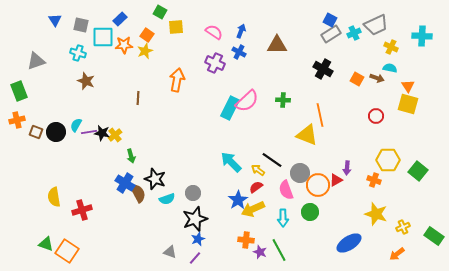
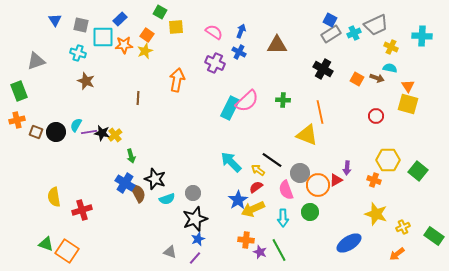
orange line at (320, 115): moved 3 px up
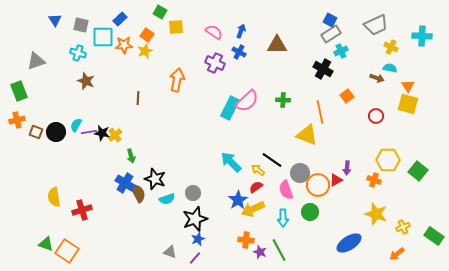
cyan cross at (354, 33): moved 13 px left, 18 px down
orange square at (357, 79): moved 10 px left, 17 px down; rotated 24 degrees clockwise
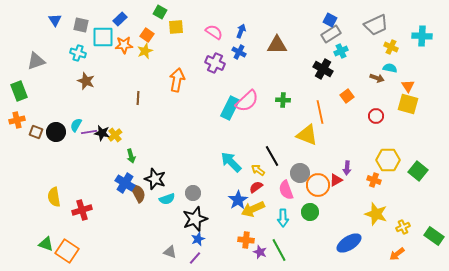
black line at (272, 160): moved 4 px up; rotated 25 degrees clockwise
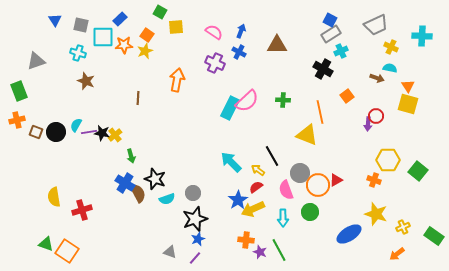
purple arrow at (347, 168): moved 21 px right, 44 px up
blue ellipse at (349, 243): moved 9 px up
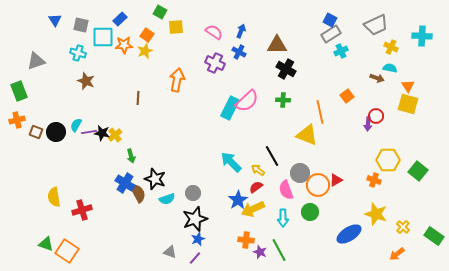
black cross at (323, 69): moved 37 px left
yellow cross at (403, 227): rotated 24 degrees counterclockwise
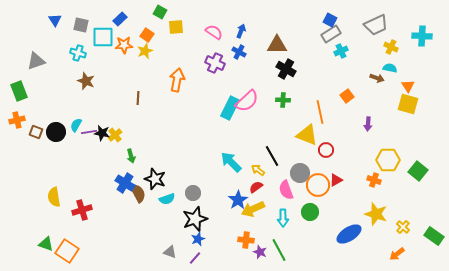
red circle at (376, 116): moved 50 px left, 34 px down
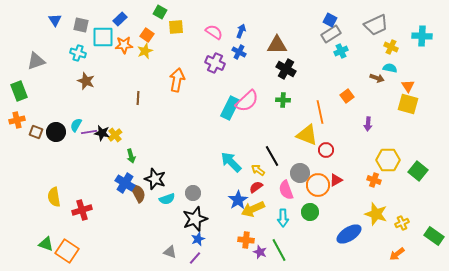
yellow cross at (403, 227): moved 1 px left, 4 px up; rotated 24 degrees clockwise
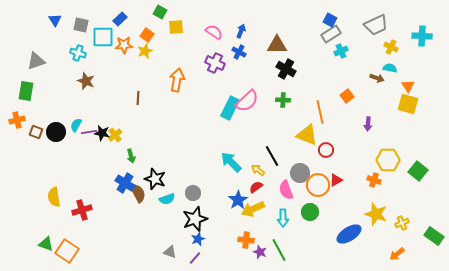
green rectangle at (19, 91): moved 7 px right; rotated 30 degrees clockwise
